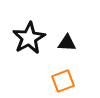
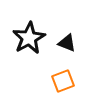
black triangle: rotated 18 degrees clockwise
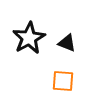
orange square: rotated 25 degrees clockwise
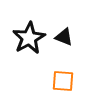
black triangle: moved 3 px left, 6 px up
